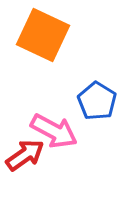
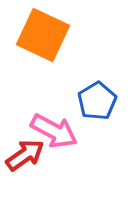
blue pentagon: rotated 9 degrees clockwise
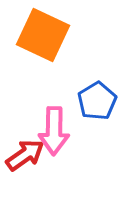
pink arrow: rotated 63 degrees clockwise
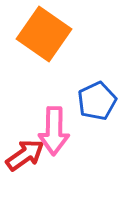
orange square: moved 1 px right, 1 px up; rotated 10 degrees clockwise
blue pentagon: rotated 6 degrees clockwise
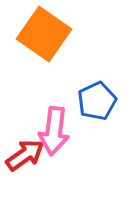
pink arrow: rotated 6 degrees clockwise
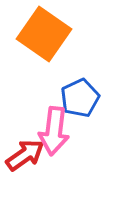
blue pentagon: moved 17 px left, 3 px up
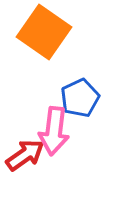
orange square: moved 2 px up
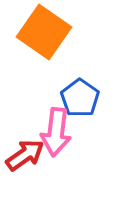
blue pentagon: rotated 12 degrees counterclockwise
pink arrow: moved 2 px right, 1 px down
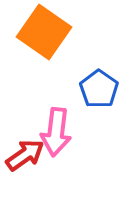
blue pentagon: moved 19 px right, 9 px up
